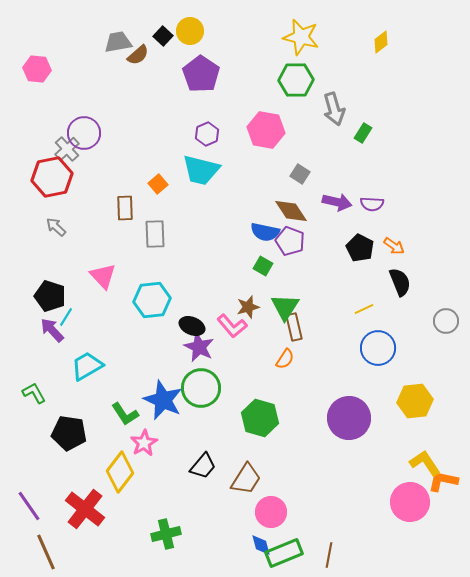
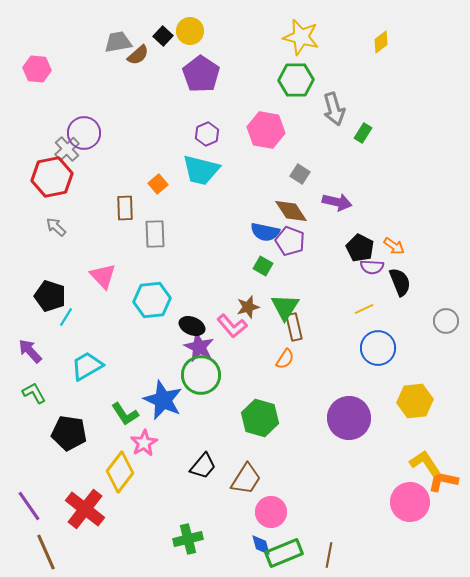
purple semicircle at (372, 204): moved 63 px down
purple arrow at (52, 330): moved 22 px left, 21 px down
green circle at (201, 388): moved 13 px up
green cross at (166, 534): moved 22 px right, 5 px down
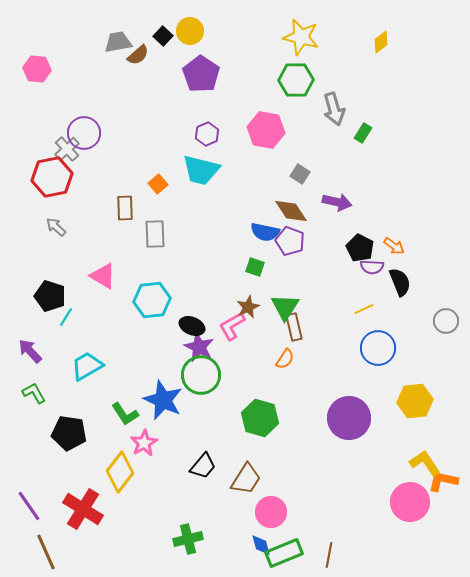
green square at (263, 266): moved 8 px left, 1 px down; rotated 12 degrees counterclockwise
pink triangle at (103, 276): rotated 16 degrees counterclockwise
brown star at (248, 307): rotated 10 degrees counterclockwise
pink L-shape at (232, 326): rotated 100 degrees clockwise
red cross at (85, 509): moved 2 px left; rotated 6 degrees counterclockwise
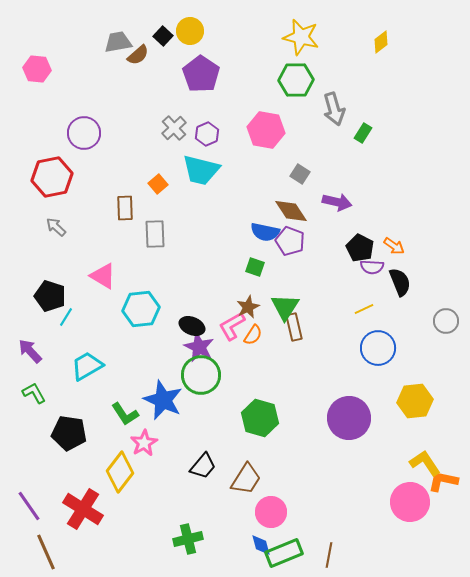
gray cross at (67, 149): moved 107 px right, 21 px up
cyan hexagon at (152, 300): moved 11 px left, 9 px down
orange semicircle at (285, 359): moved 32 px left, 24 px up
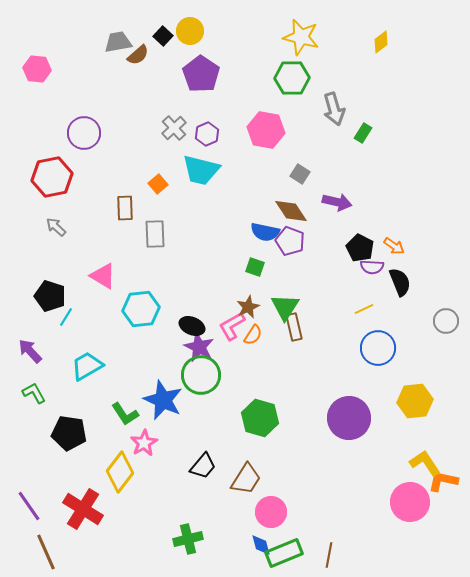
green hexagon at (296, 80): moved 4 px left, 2 px up
